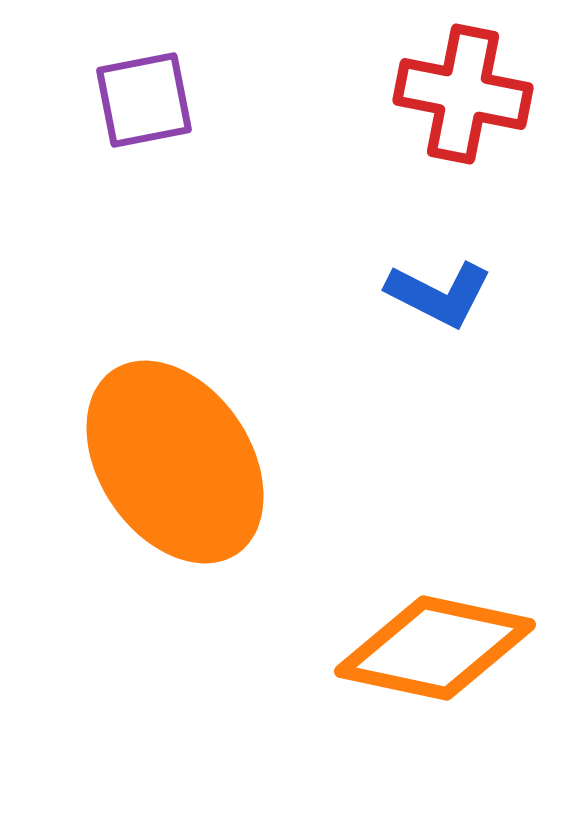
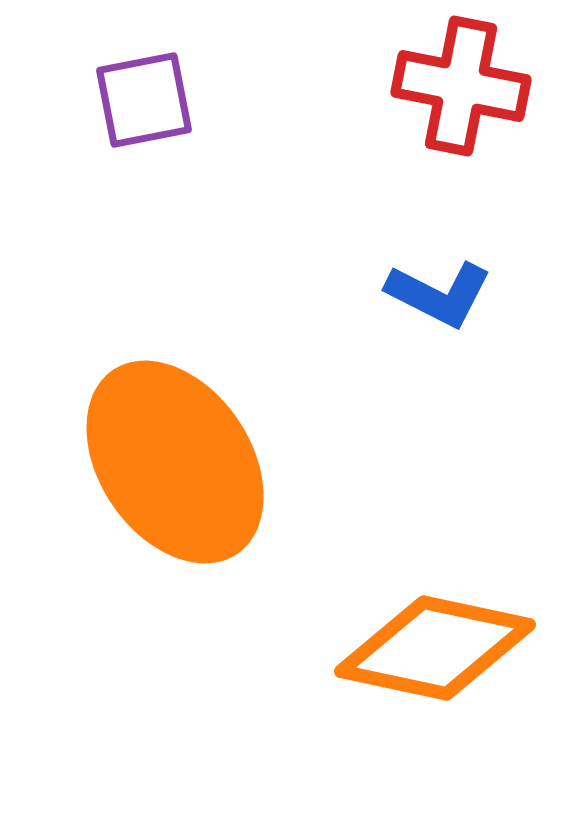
red cross: moved 2 px left, 8 px up
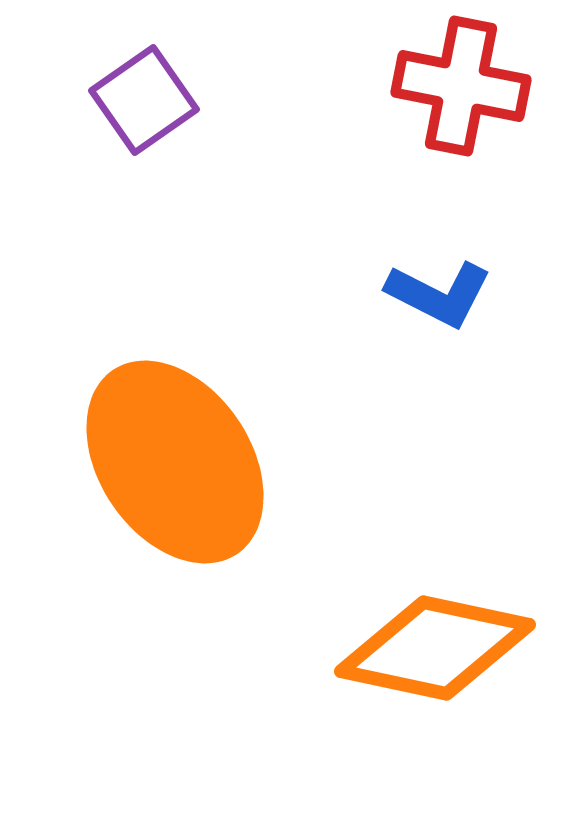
purple square: rotated 24 degrees counterclockwise
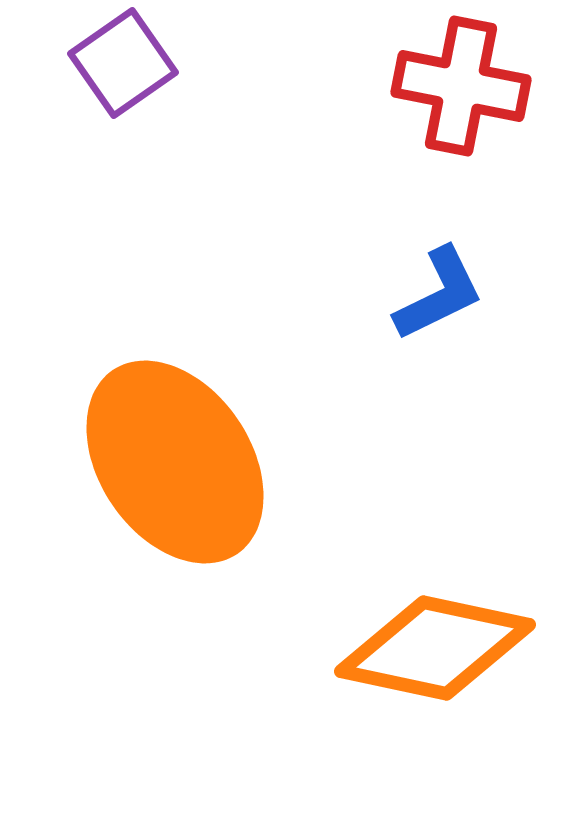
purple square: moved 21 px left, 37 px up
blue L-shape: rotated 53 degrees counterclockwise
